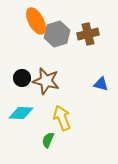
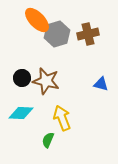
orange ellipse: moved 1 px right, 1 px up; rotated 16 degrees counterclockwise
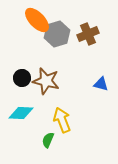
brown cross: rotated 10 degrees counterclockwise
yellow arrow: moved 2 px down
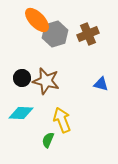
gray hexagon: moved 2 px left
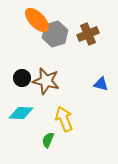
yellow arrow: moved 2 px right, 1 px up
